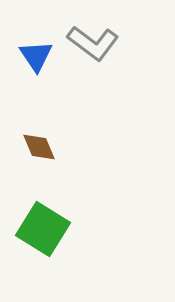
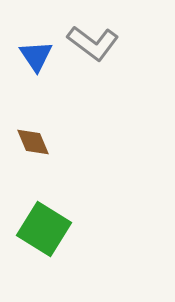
brown diamond: moved 6 px left, 5 px up
green square: moved 1 px right
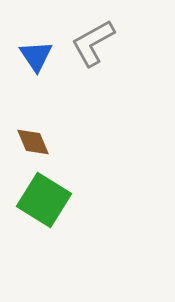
gray L-shape: rotated 114 degrees clockwise
green square: moved 29 px up
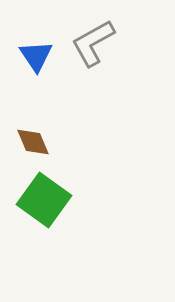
green square: rotated 4 degrees clockwise
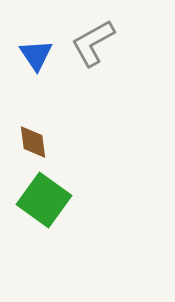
blue triangle: moved 1 px up
brown diamond: rotated 15 degrees clockwise
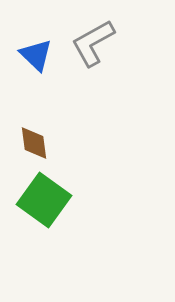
blue triangle: rotated 12 degrees counterclockwise
brown diamond: moved 1 px right, 1 px down
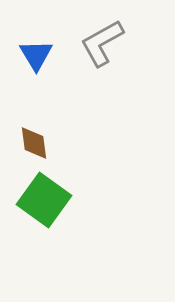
gray L-shape: moved 9 px right
blue triangle: rotated 15 degrees clockwise
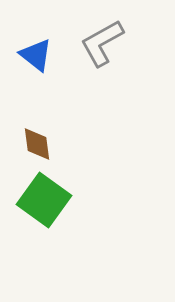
blue triangle: rotated 21 degrees counterclockwise
brown diamond: moved 3 px right, 1 px down
